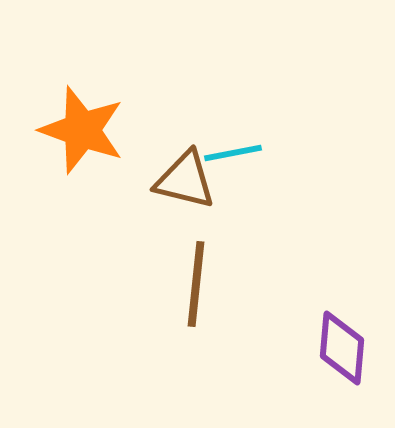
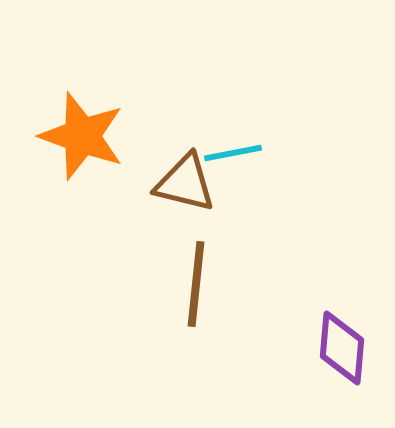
orange star: moved 6 px down
brown triangle: moved 3 px down
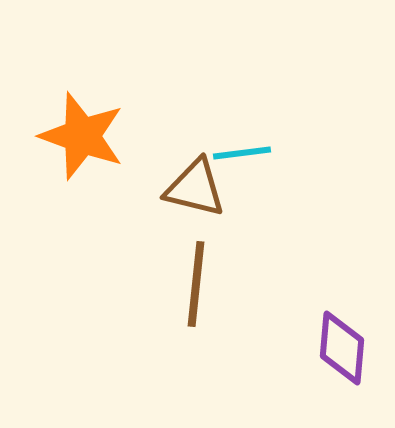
cyan line: moved 9 px right; rotated 4 degrees clockwise
brown triangle: moved 10 px right, 5 px down
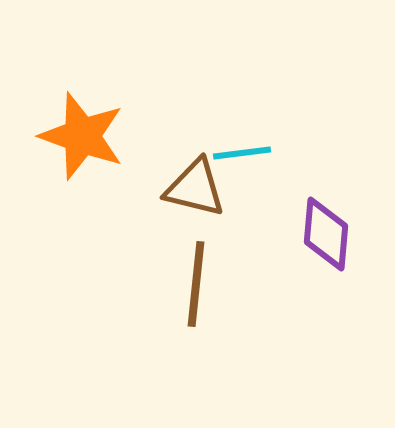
purple diamond: moved 16 px left, 114 px up
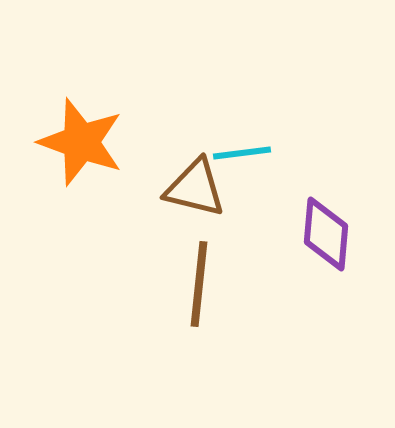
orange star: moved 1 px left, 6 px down
brown line: moved 3 px right
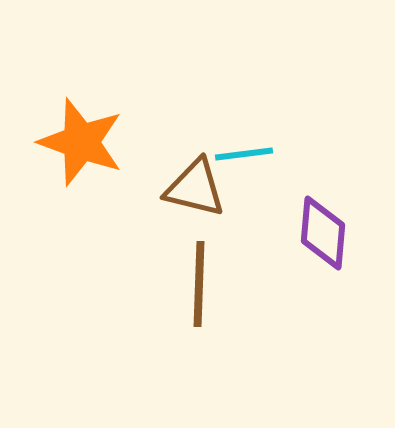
cyan line: moved 2 px right, 1 px down
purple diamond: moved 3 px left, 1 px up
brown line: rotated 4 degrees counterclockwise
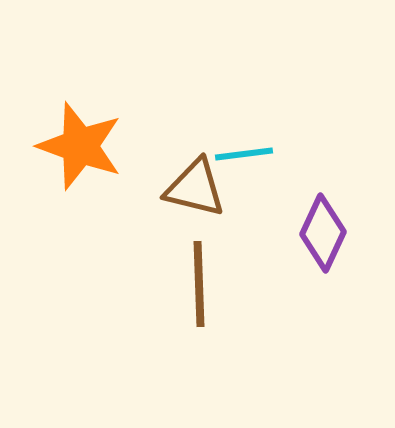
orange star: moved 1 px left, 4 px down
purple diamond: rotated 20 degrees clockwise
brown line: rotated 4 degrees counterclockwise
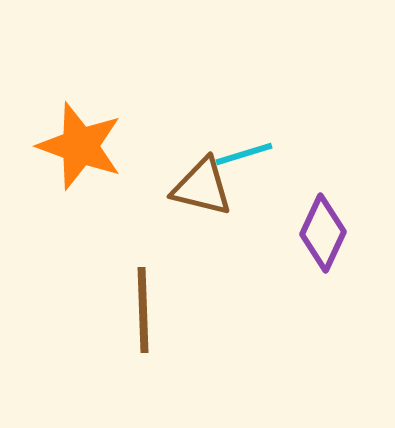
cyan line: rotated 10 degrees counterclockwise
brown triangle: moved 7 px right, 1 px up
brown line: moved 56 px left, 26 px down
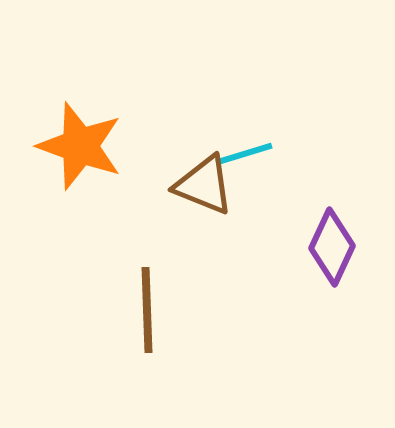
brown triangle: moved 2 px right, 2 px up; rotated 8 degrees clockwise
purple diamond: moved 9 px right, 14 px down
brown line: moved 4 px right
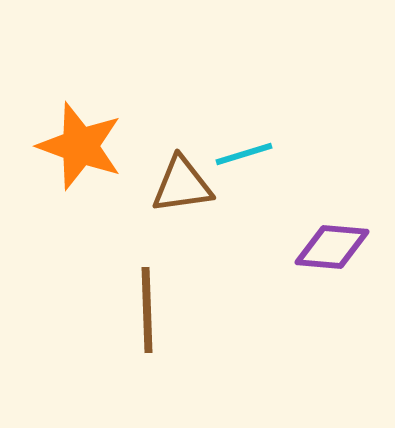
brown triangle: moved 22 px left; rotated 30 degrees counterclockwise
purple diamond: rotated 70 degrees clockwise
